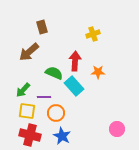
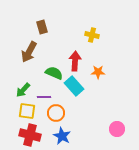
yellow cross: moved 1 px left, 1 px down; rotated 32 degrees clockwise
brown arrow: rotated 20 degrees counterclockwise
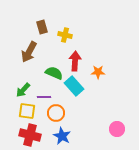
yellow cross: moved 27 px left
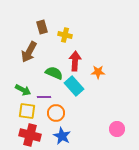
green arrow: rotated 105 degrees counterclockwise
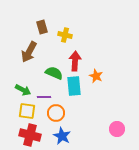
orange star: moved 2 px left, 4 px down; rotated 24 degrees clockwise
cyan rectangle: rotated 36 degrees clockwise
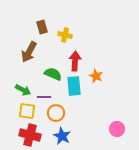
green semicircle: moved 1 px left, 1 px down
